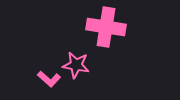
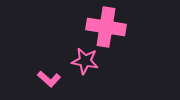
pink star: moved 9 px right, 4 px up
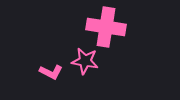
pink L-shape: moved 2 px right, 7 px up; rotated 15 degrees counterclockwise
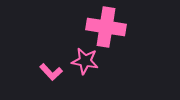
pink L-shape: rotated 20 degrees clockwise
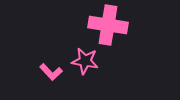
pink cross: moved 2 px right, 2 px up
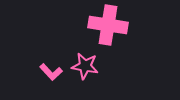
pink star: moved 5 px down
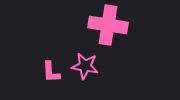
pink L-shape: rotated 40 degrees clockwise
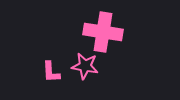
pink cross: moved 5 px left, 7 px down
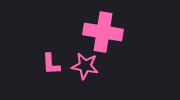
pink L-shape: moved 8 px up
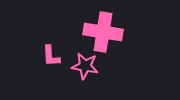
pink L-shape: moved 8 px up
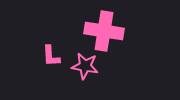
pink cross: moved 1 px right, 1 px up
